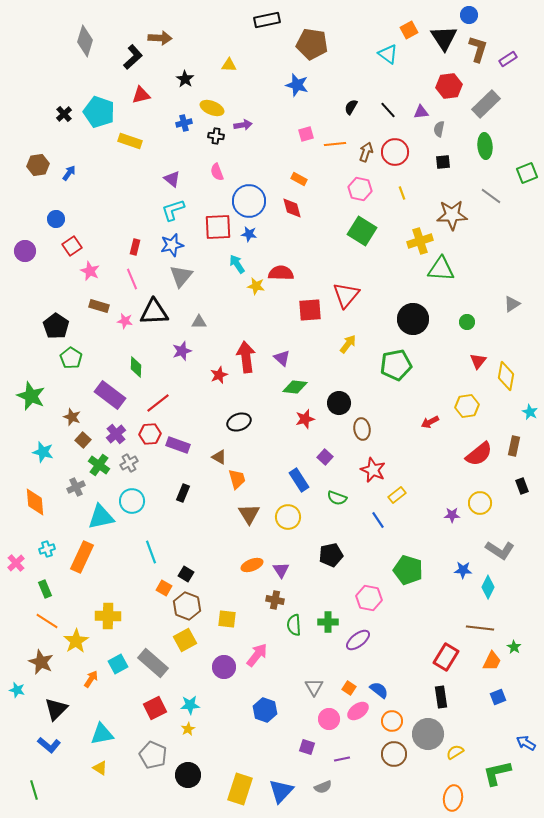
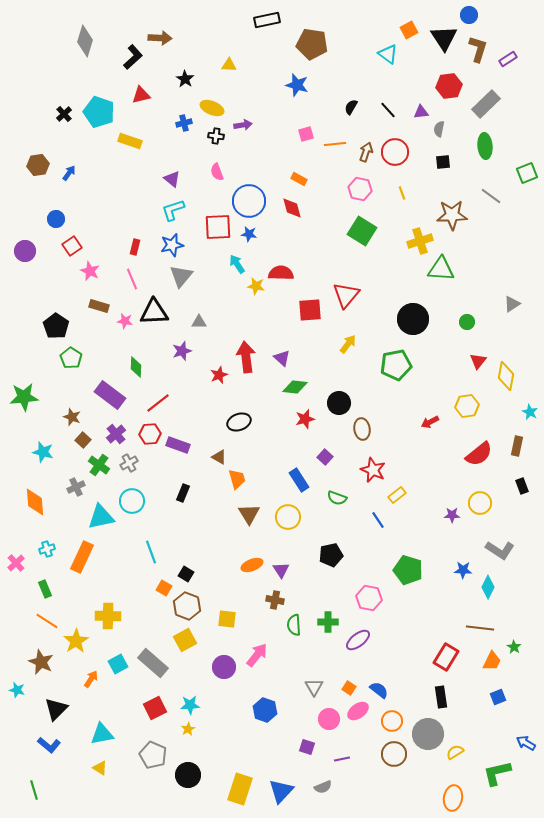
green star at (31, 396): moved 7 px left, 1 px down; rotated 28 degrees counterclockwise
brown rectangle at (514, 446): moved 3 px right
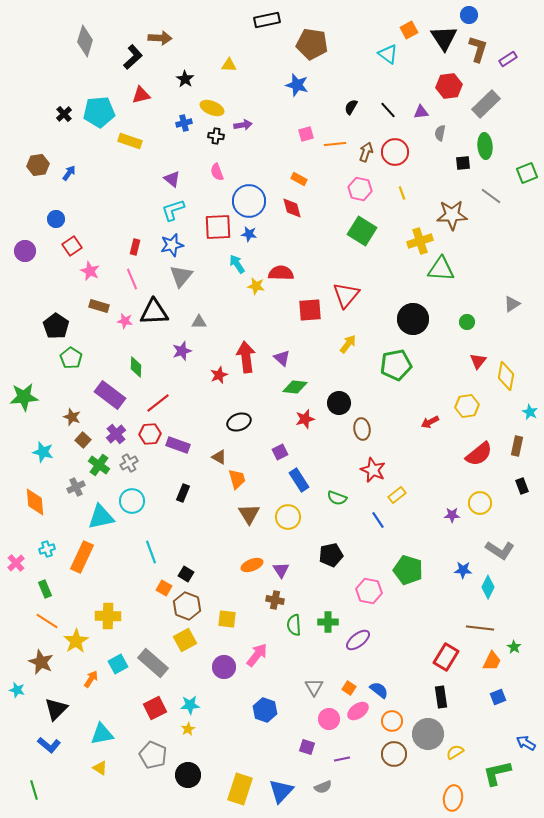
cyan pentagon at (99, 112): rotated 24 degrees counterclockwise
gray semicircle at (439, 129): moved 1 px right, 4 px down
black square at (443, 162): moved 20 px right, 1 px down
purple square at (325, 457): moved 45 px left, 5 px up; rotated 21 degrees clockwise
pink hexagon at (369, 598): moved 7 px up
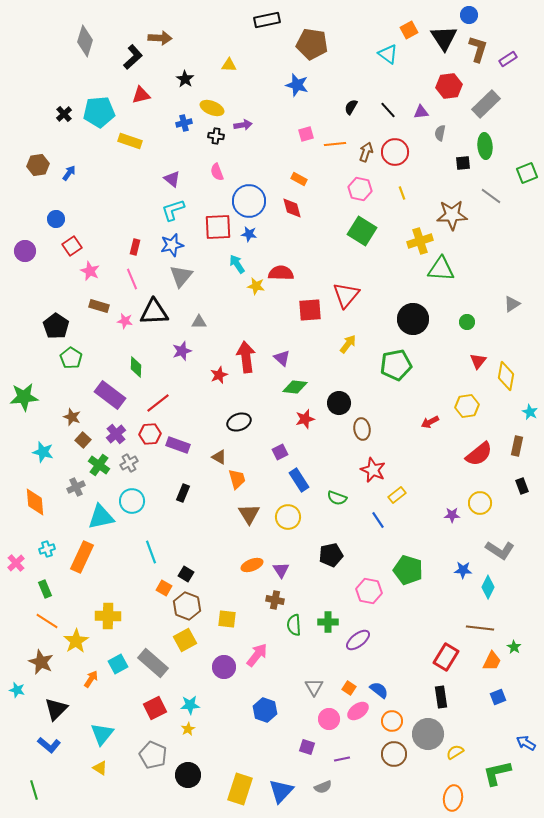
cyan triangle at (102, 734): rotated 40 degrees counterclockwise
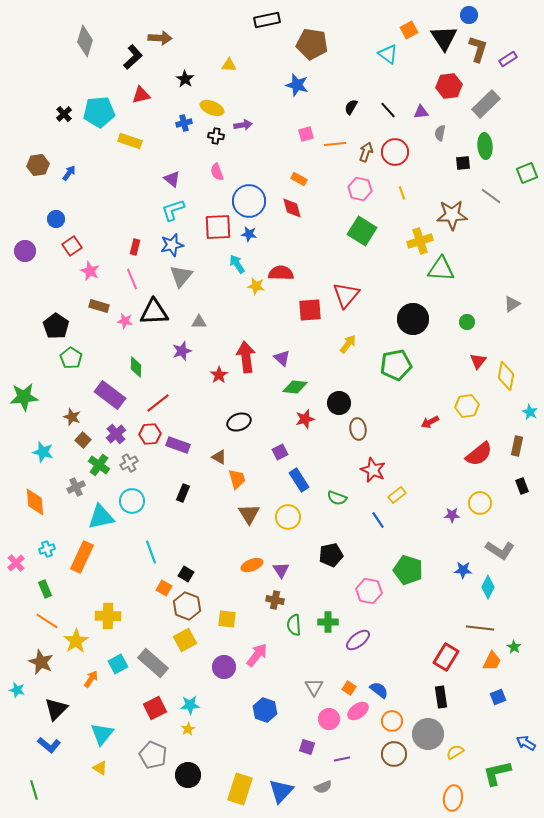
red star at (219, 375): rotated 12 degrees counterclockwise
brown ellipse at (362, 429): moved 4 px left
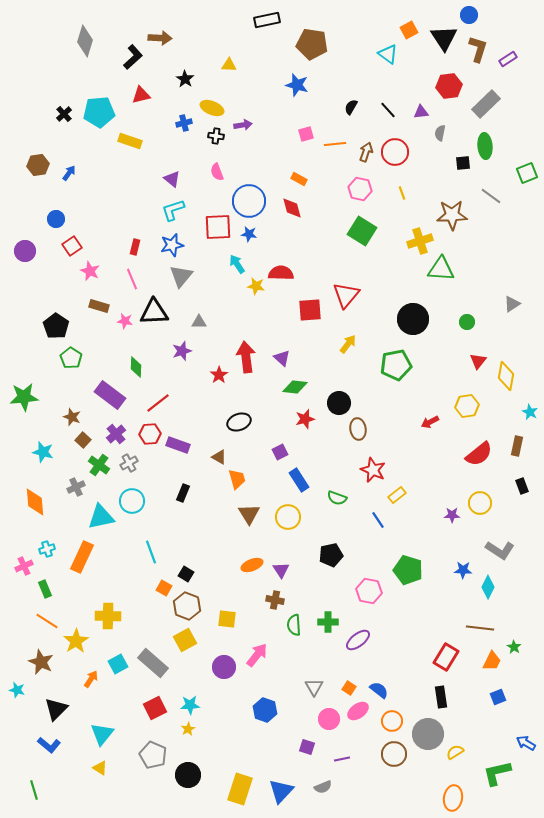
pink cross at (16, 563): moved 8 px right, 3 px down; rotated 18 degrees clockwise
